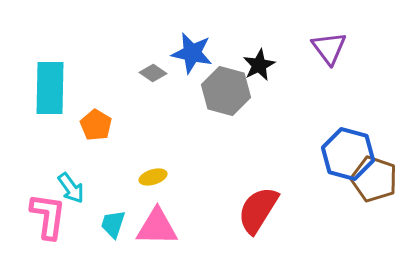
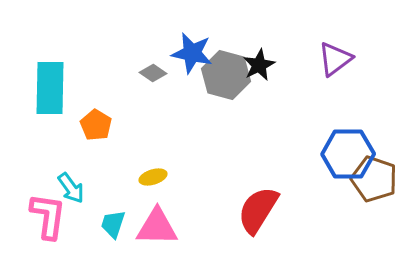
purple triangle: moved 6 px right, 11 px down; rotated 30 degrees clockwise
gray hexagon: moved 16 px up
blue hexagon: rotated 15 degrees counterclockwise
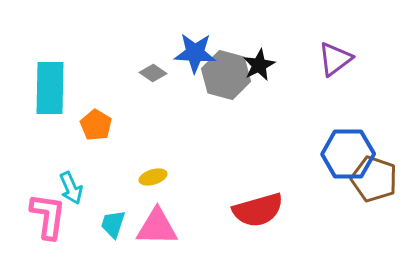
blue star: moved 3 px right; rotated 9 degrees counterclockwise
cyan arrow: rotated 12 degrees clockwise
red semicircle: rotated 138 degrees counterclockwise
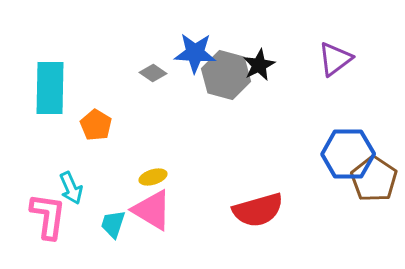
brown pentagon: rotated 15 degrees clockwise
pink triangle: moved 5 px left, 17 px up; rotated 30 degrees clockwise
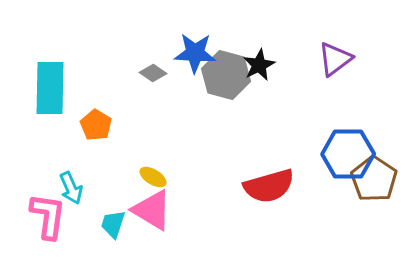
yellow ellipse: rotated 48 degrees clockwise
red semicircle: moved 11 px right, 24 px up
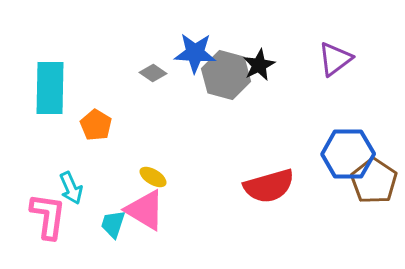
brown pentagon: moved 2 px down
pink triangle: moved 7 px left
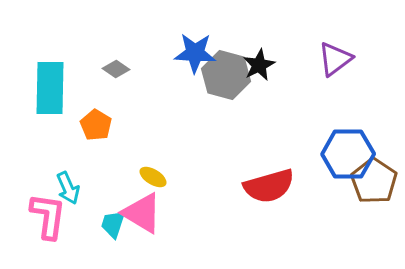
gray diamond: moved 37 px left, 4 px up
cyan arrow: moved 3 px left
pink triangle: moved 3 px left, 3 px down
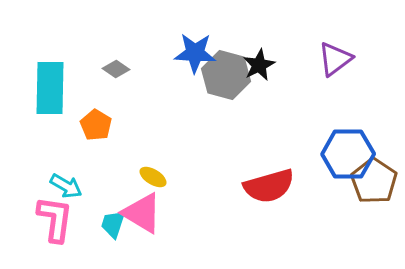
cyan arrow: moved 2 px left, 2 px up; rotated 36 degrees counterclockwise
pink L-shape: moved 7 px right, 3 px down
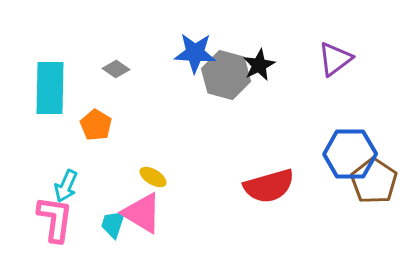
blue hexagon: moved 2 px right
cyan arrow: rotated 84 degrees clockwise
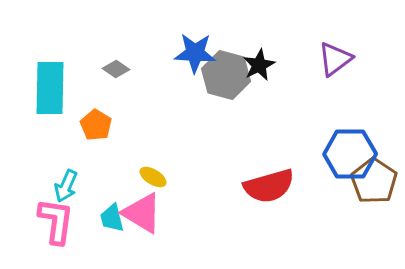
pink L-shape: moved 1 px right, 2 px down
cyan trapezoid: moved 1 px left, 6 px up; rotated 32 degrees counterclockwise
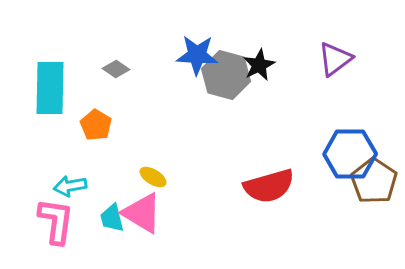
blue star: moved 2 px right, 2 px down
cyan arrow: moved 4 px right; rotated 56 degrees clockwise
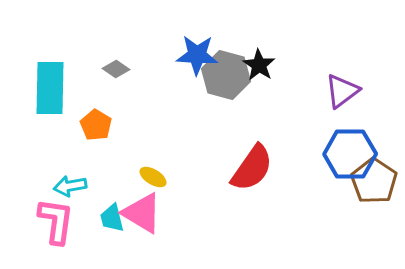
purple triangle: moved 7 px right, 32 px down
black star: rotated 12 degrees counterclockwise
red semicircle: moved 17 px left, 18 px up; rotated 39 degrees counterclockwise
